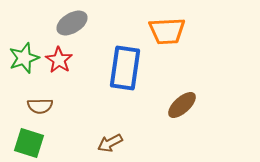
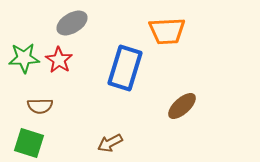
green star: rotated 16 degrees clockwise
blue rectangle: rotated 9 degrees clockwise
brown ellipse: moved 1 px down
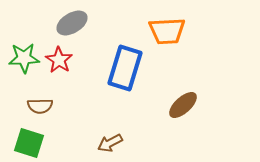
brown ellipse: moved 1 px right, 1 px up
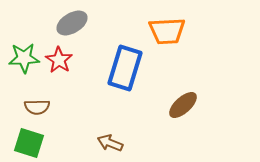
brown semicircle: moved 3 px left, 1 px down
brown arrow: rotated 50 degrees clockwise
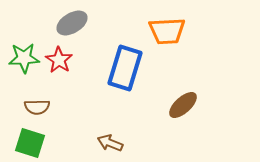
green square: moved 1 px right
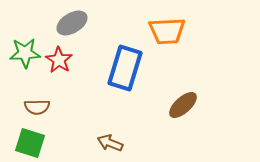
green star: moved 1 px right, 5 px up
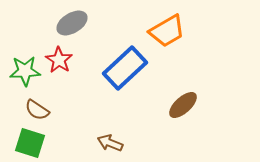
orange trapezoid: rotated 27 degrees counterclockwise
green star: moved 18 px down
blue rectangle: rotated 30 degrees clockwise
brown semicircle: moved 3 px down; rotated 35 degrees clockwise
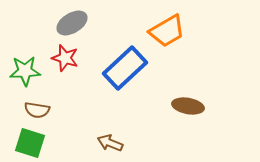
red star: moved 6 px right, 2 px up; rotated 16 degrees counterclockwise
brown ellipse: moved 5 px right, 1 px down; rotated 52 degrees clockwise
brown semicircle: rotated 25 degrees counterclockwise
